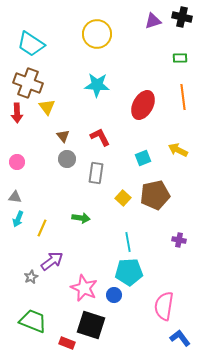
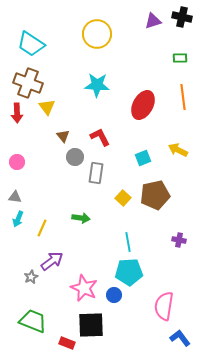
gray circle: moved 8 px right, 2 px up
black square: rotated 20 degrees counterclockwise
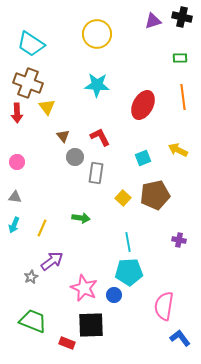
cyan arrow: moved 4 px left, 6 px down
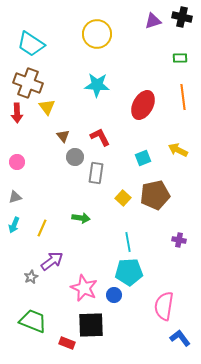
gray triangle: rotated 24 degrees counterclockwise
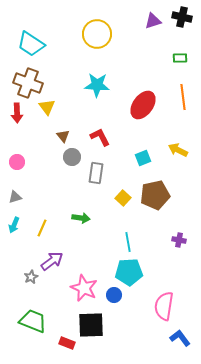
red ellipse: rotated 8 degrees clockwise
gray circle: moved 3 px left
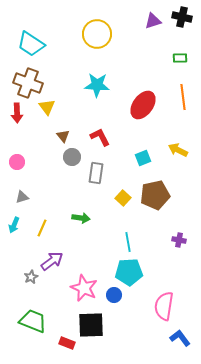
gray triangle: moved 7 px right
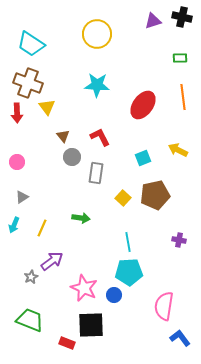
gray triangle: rotated 16 degrees counterclockwise
green trapezoid: moved 3 px left, 1 px up
